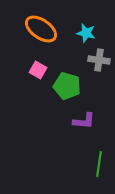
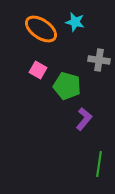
cyan star: moved 11 px left, 11 px up
purple L-shape: moved 2 px up; rotated 55 degrees counterclockwise
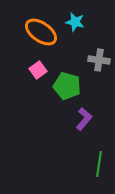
orange ellipse: moved 3 px down
pink square: rotated 24 degrees clockwise
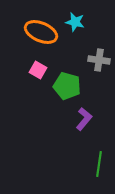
orange ellipse: rotated 12 degrees counterclockwise
pink square: rotated 24 degrees counterclockwise
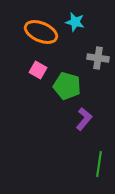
gray cross: moved 1 px left, 2 px up
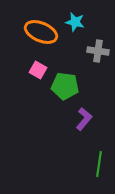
gray cross: moved 7 px up
green pentagon: moved 2 px left; rotated 8 degrees counterclockwise
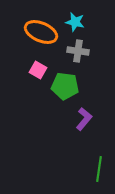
gray cross: moved 20 px left
green line: moved 5 px down
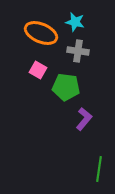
orange ellipse: moved 1 px down
green pentagon: moved 1 px right, 1 px down
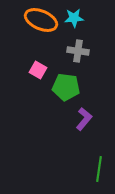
cyan star: moved 1 px left, 4 px up; rotated 18 degrees counterclockwise
orange ellipse: moved 13 px up
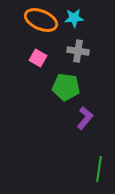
pink square: moved 12 px up
purple L-shape: moved 1 px right, 1 px up
